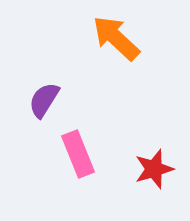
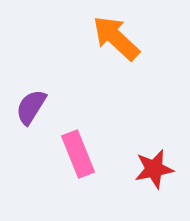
purple semicircle: moved 13 px left, 7 px down
red star: rotated 6 degrees clockwise
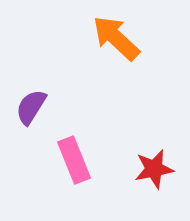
pink rectangle: moved 4 px left, 6 px down
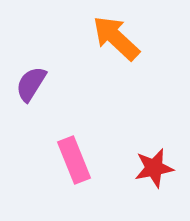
purple semicircle: moved 23 px up
red star: moved 1 px up
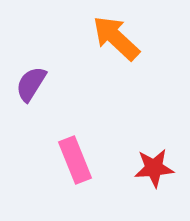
pink rectangle: moved 1 px right
red star: rotated 6 degrees clockwise
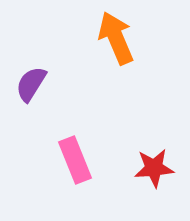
orange arrow: rotated 24 degrees clockwise
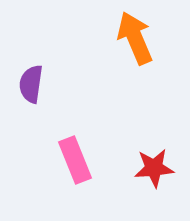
orange arrow: moved 19 px right
purple semicircle: rotated 24 degrees counterclockwise
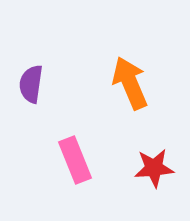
orange arrow: moved 5 px left, 45 px down
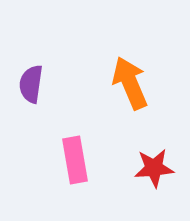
pink rectangle: rotated 12 degrees clockwise
